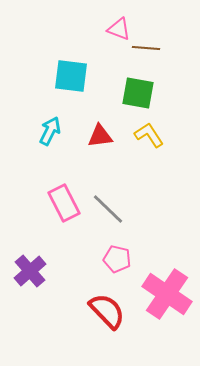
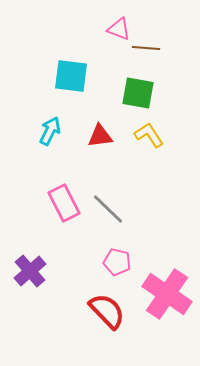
pink pentagon: moved 3 px down
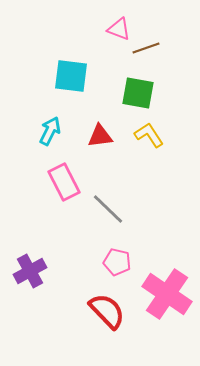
brown line: rotated 24 degrees counterclockwise
pink rectangle: moved 21 px up
purple cross: rotated 12 degrees clockwise
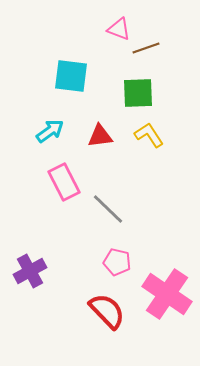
green square: rotated 12 degrees counterclockwise
cyan arrow: rotated 28 degrees clockwise
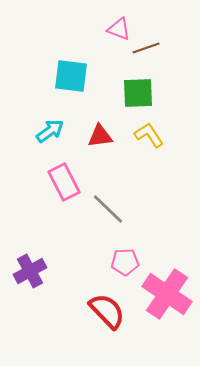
pink pentagon: moved 8 px right; rotated 16 degrees counterclockwise
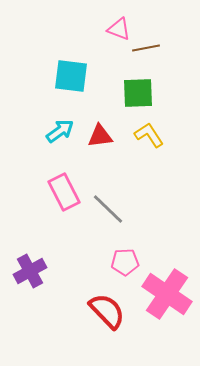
brown line: rotated 8 degrees clockwise
cyan arrow: moved 10 px right
pink rectangle: moved 10 px down
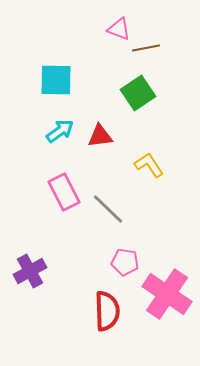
cyan square: moved 15 px left, 4 px down; rotated 6 degrees counterclockwise
green square: rotated 32 degrees counterclockwise
yellow L-shape: moved 30 px down
pink pentagon: rotated 12 degrees clockwise
red semicircle: rotated 42 degrees clockwise
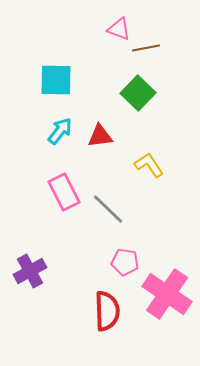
green square: rotated 12 degrees counterclockwise
cyan arrow: rotated 16 degrees counterclockwise
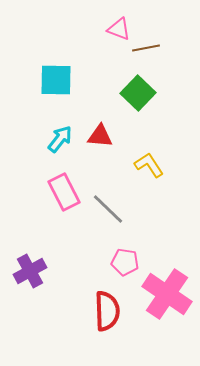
cyan arrow: moved 8 px down
red triangle: rotated 12 degrees clockwise
